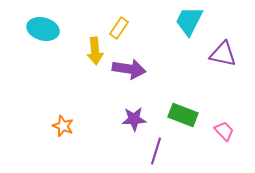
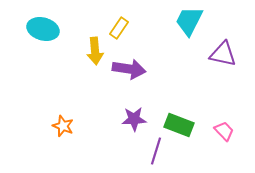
green rectangle: moved 4 px left, 10 px down
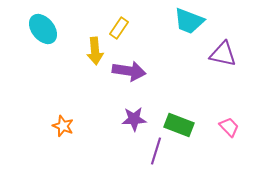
cyan trapezoid: rotated 96 degrees counterclockwise
cyan ellipse: rotated 36 degrees clockwise
purple arrow: moved 2 px down
pink trapezoid: moved 5 px right, 4 px up
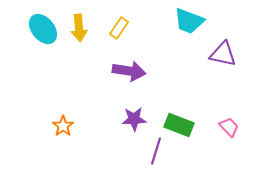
yellow arrow: moved 16 px left, 23 px up
orange star: rotated 15 degrees clockwise
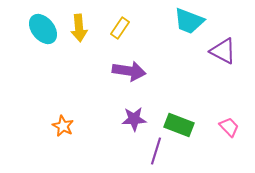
yellow rectangle: moved 1 px right
purple triangle: moved 3 px up; rotated 16 degrees clockwise
orange star: rotated 10 degrees counterclockwise
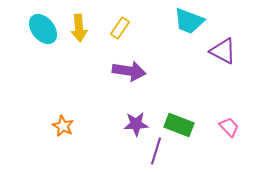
purple star: moved 2 px right, 5 px down
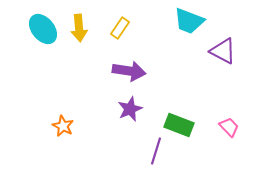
purple star: moved 6 px left, 15 px up; rotated 20 degrees counterclockwise
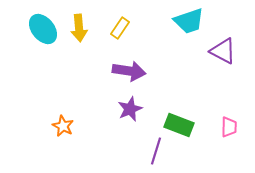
cyan trapezoid: rotated 40 degrees counterclockwise
pink trapezoid: rotated 45 degrees clockwise
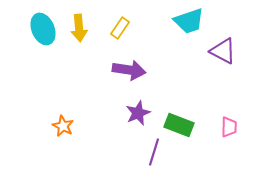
cyan ellipse: rotated 16 degrees clockwise
purple arrow: moved 1 px up
purple star: moved 8 px right, 4 px down
purple line: moved 2 px left, 1 px down
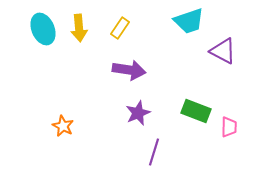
green rectangle: moved 17 px right, 14 px up
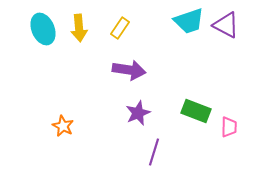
purple triangle: moved 3 px right, 26 px up
